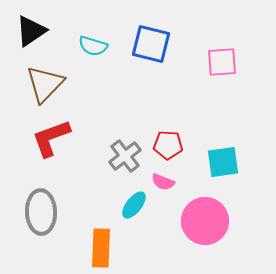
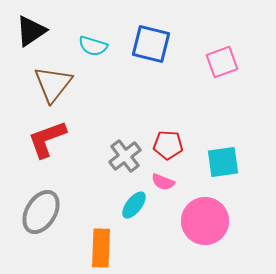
pink square: rotated 16 degrees counterclockwise
brown triangle: moved 8 px right; rotated 6 degrees counterclockwise
red L-shape: moved 4 px left, 1 px down
gray ellipse: rotated 33 degrees clockwise
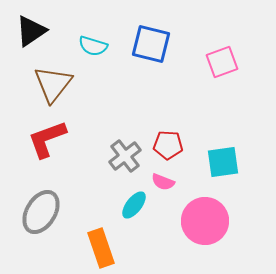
orange rectangle: rotated 21 degrees counterclockwise
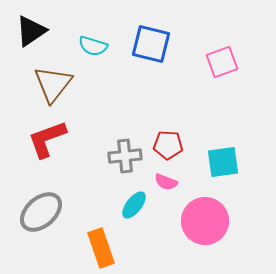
gray cross: rotated 32 degrees clockwise
pink semicircle: moved 3 px right
gray ellipse: rotated 18 degrees clockwise
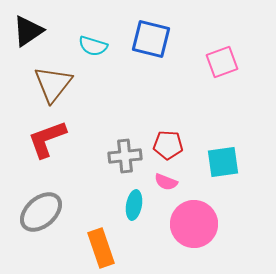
black triangle: moved 3 px left
blue square: moved 5 px up
cyan ellipse: rotated 28 degrees counterclockwise
pink circle: moved 11 px left, 3 px down
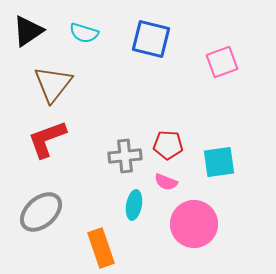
cyan semicircle: moved 9 px left, 13 px up
cyan square: moved 4 px left
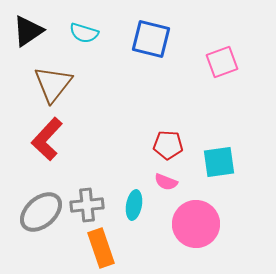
red L-shape: rotated 27 degrees counterclockwise
gray cross: moved 38 px left, 49 px down
pink circle: moved 2 px right
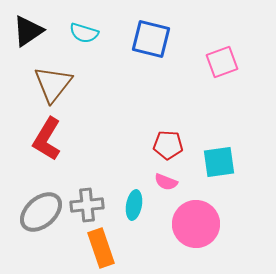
red L-shape: rotated 12 degrees counterclockwise
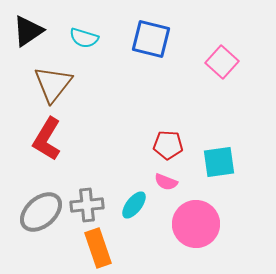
cyan semicircle: moved 5 px down
pink square: rotated 28 degrees counterclockwise
cyan ellipse: rotated 28 degrees clockwise
orange rectangle: moved 3 px left
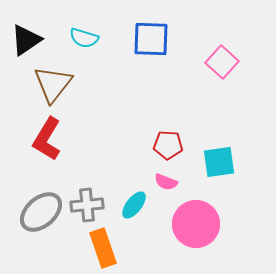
black triangle: moved 2 px left, 9 px down
blue square: rotated 12 degrees counterclockwise
orange rectangle: moved 5 px right
